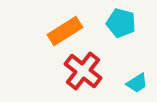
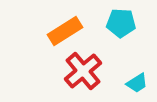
cyan pentagon: rotated 12 degrees counterclockwise
red cross: rotated 12 degrees clockwise
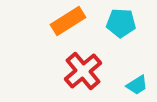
orange rectangle: moved 3 px right, 10 px up
cyan trapezoid: moved 2 px down
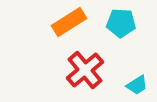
orange rectangle: moved 1 px right, 1 px down
red cross: moved 2 px right, 1 px up
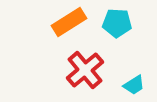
cyan pentagon: moved 4 px left
cyan trapezoid: moved 3 px left
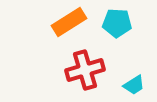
red cross: rotated 24 degrees clockwise
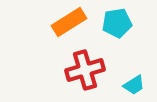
cyan pentagon: rotated 12 degrees counterclockwise
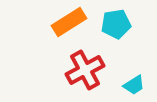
cyan pentagon: moved 1 px left, 1 px down
red cross: rotated 12 degrees counterclockwise
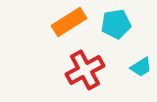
cyan trapezoid: moved 7 px right, 18 px up
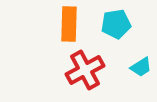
orange rectangle: moved 2 px down; rotated 56 degrees counterclockwise
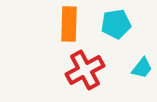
cyan trapezoid: moved 1 px right, 1 px down; rotated 20 degrees counterclockwise
